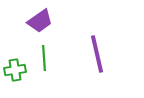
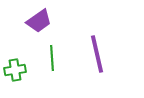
purple trapezoid: moved 1 px left
green line: moved 8 px right
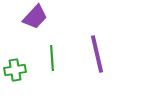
purple trapezoid: moved 4 px left, 4 px up; rotated 12 degrees counterclockwise
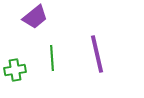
purple trapezoid: rotated 8 degrees clockwise
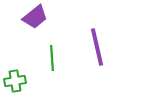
purple line: moved 7 px up
green cross: moved 11 px down
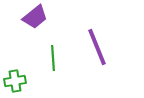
purple line: rotated 9 degrees counterclockwise
green line: moved 1 px right
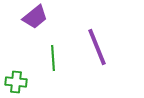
green cross: moved 1 px right, 1 px down; rotated 15 degrees clockwise
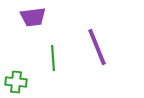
purple trapezoid: moved 2 px left; rotated 32 degrees clockwise
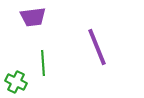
green line: moved 10 px left, 5 px down
green cross: rotated 20 degrees clockwise
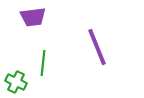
green line: rotated 10 degrees clockwise
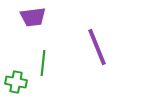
green cross: rotated 15 degrees counterclockwise
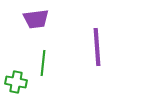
purple trapezoid: moved 3 px right, 2 px down
purple line: rotated 18 degrees clockwise
